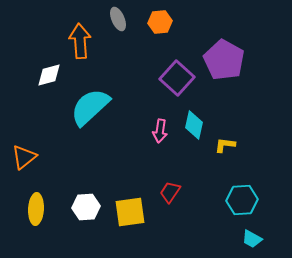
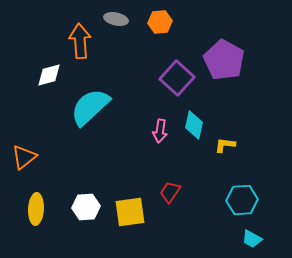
gray ellipse: moved 2 px left; rotated 55 degrees counterclockwise
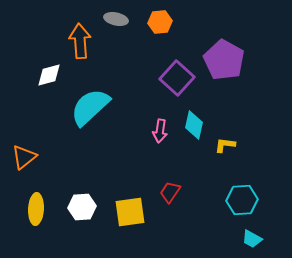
white hexagon: moved 4 px left
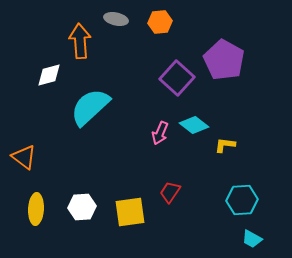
cyan diamond: rotated 64 degrees counterclockwise
pink arrow: moved 2 px down; rotated 15 degrees clockwise
orange triangle: rotated 44 degrees counterclockwise
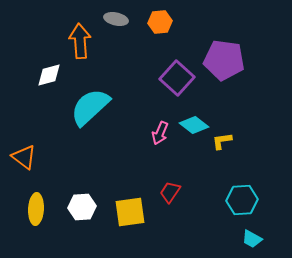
purple pentagon: rotated 21 degrees counterclockwise
yellow L-shape: moved 3 px left, 4 px up; rotated 15 degrees counterclockwise
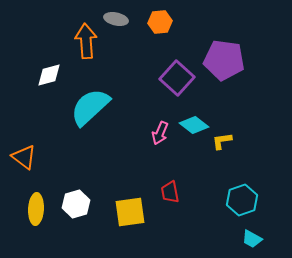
orange arrow: moved 6 px right
red trapezoid: rotated 45 degrees counterclockwise
cyan hexagon: rotated 16 degrees counterclockwise
white hexagon: moved 6 px left, 3 px up; rotated 12 degrees counterclockwise
